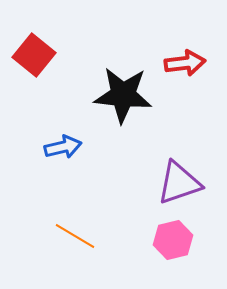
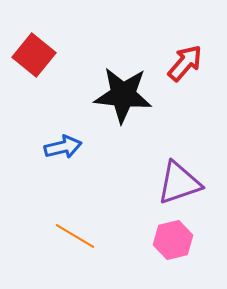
red arrow: rotated 42 degrees counterclockwise
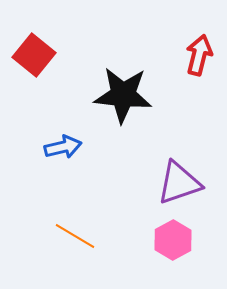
red arrow: moved 14 px right, 8 px up; rotated 27 degrees counterclockwise
pink hexagon: rotated 15 degrees counterclockwise
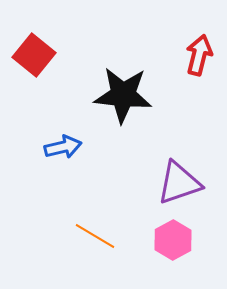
orange line: moved 20 px right
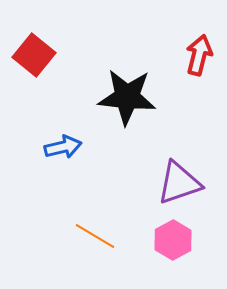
black star: moved 4 px right, 2 px down
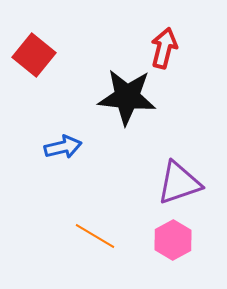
red arrow: moved 35 px left, 7 px up
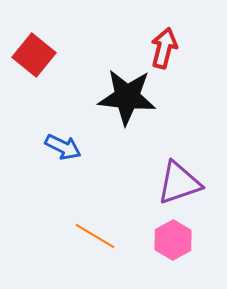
blue arrow: rotated 39 degrees clockwise
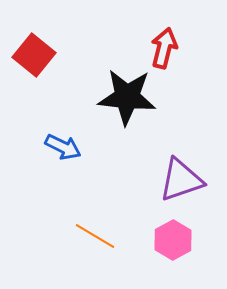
purple triangle: moved 2 px right, 3 px up
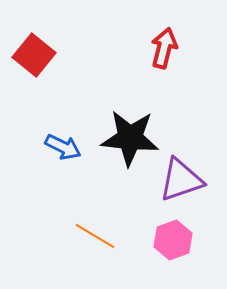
black star: moved 3 px right, 41 px down
pink hexagon: rotated 9 degrees clockwise
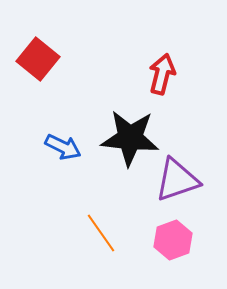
red arrow: moved 2 px left, 26 px down
red square: moved 4 px right, 4 px down
purple triangle: moved 4 px left
orange line: moved 6 px right, 3 px up; rotated 24 degrees clockwise
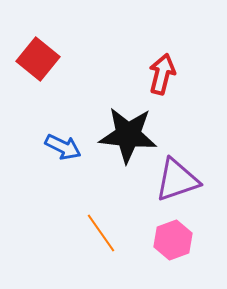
black star: moved 2 px left, 3 px up
